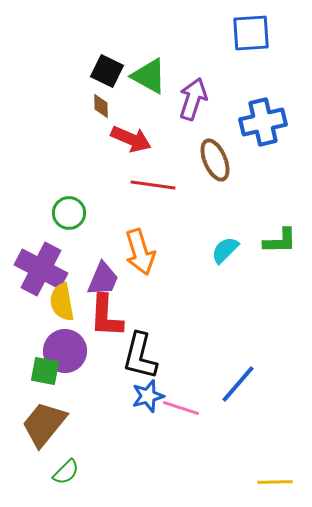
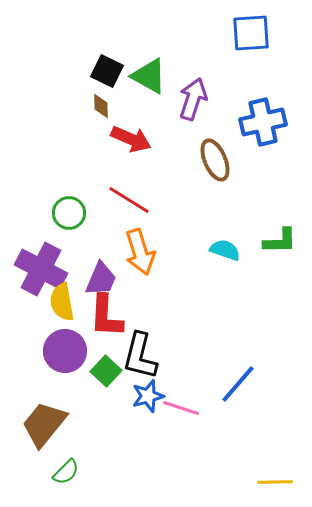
red line: moved 24 px left, 15 px down; rotated 24 degrees clockwise
cyan semicircle: rotated 64 degrees clockwise
purple trapezoid: moved 2 px left
green square: moved 61 px right; rotated 32 degrees clockwise
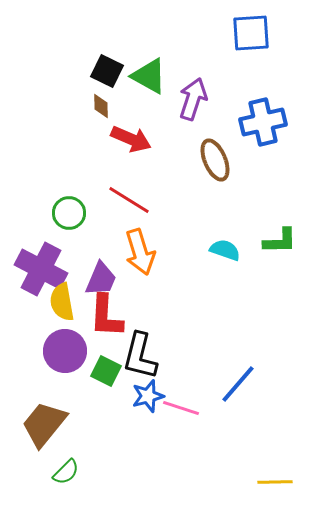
green square: rotated 16 degrees counterclockwise
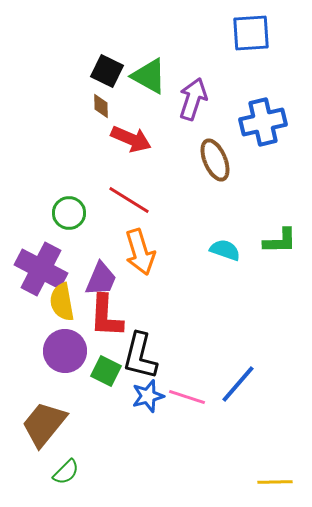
pink line: moved 6 px right, 11 px up
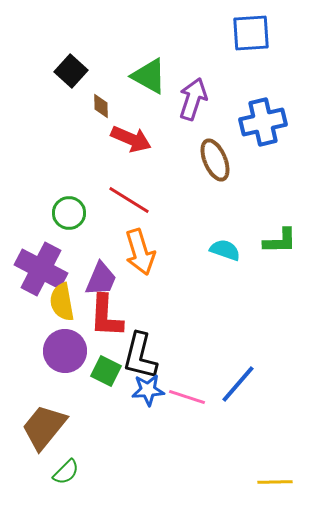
black square: moved 36 px left; rotated 16 degrees clockwise
blue star: moved 6 px up; rotated 12 degrees clockwise
brown trapezoid: moved 3 px down
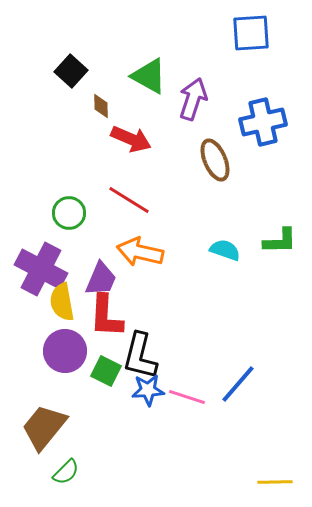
orange arrow: rotated 120 degrees clockwise
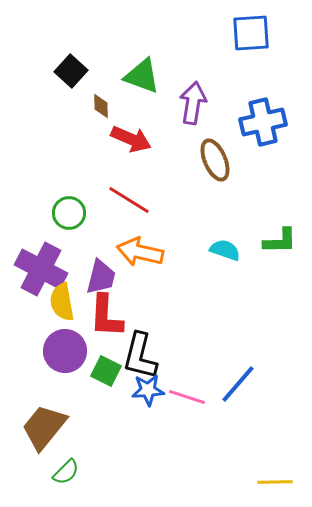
green triangle: moved 7 px left; rotated 9 degrees counterclockwise
purple arrow: moved 4 px down; rotated 9 degrees counterclockwise
purple trapezoid: moved 2 px up; rotated 9 degrees counterclockwise
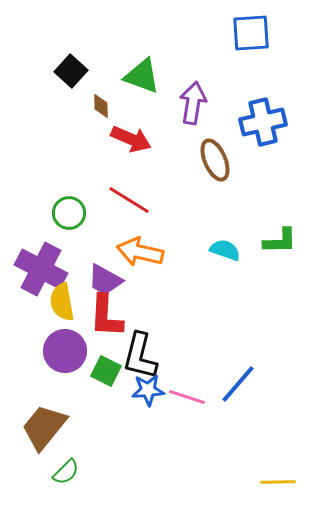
purple trapezoid: moved 4 px right, 3 px down; rotated 105 degrees clockwise
yellow line: moved 3 px right
